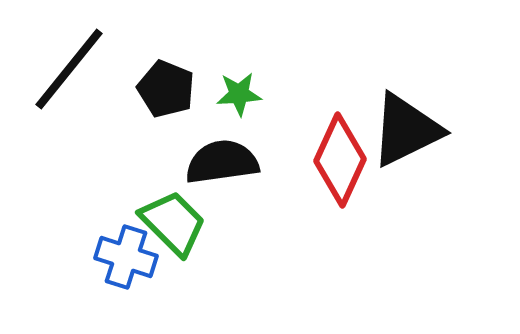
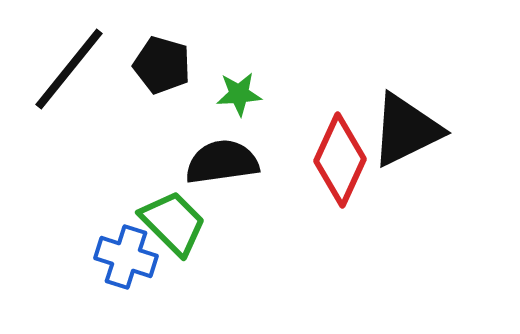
black pentagon: moved 4 px left, 24 px up; rotated 6 degrees counterclockwise
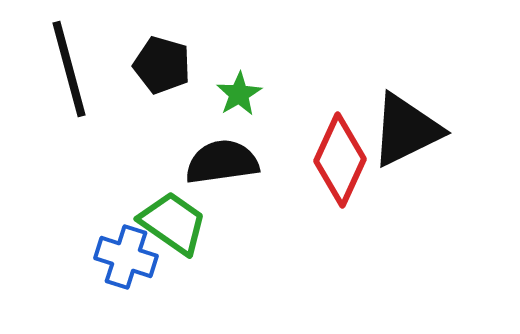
black line: rotated 54 degrees counterclockwise
green star: rotated 27 degrees counterclockwise
green trapezoid: rotated 10 degrees counterclockwise
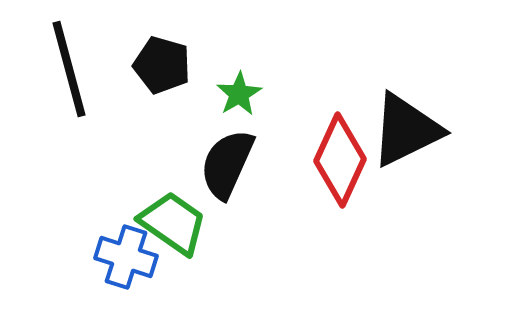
black semicircle: moved 5 px right, 2 px down; rotated 58 degrees counterclockwise
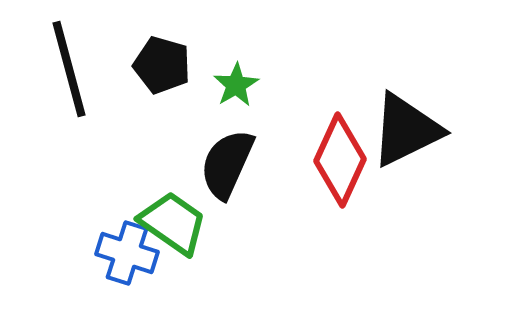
green star: moved 3 px left, 9 px up
blue cross: moved 1 px right, 4 px up
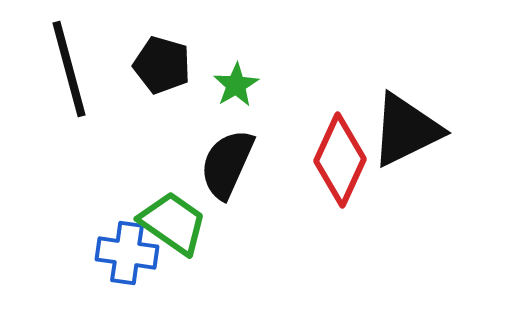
blue cross: rotated 10 degrees counterclockwise
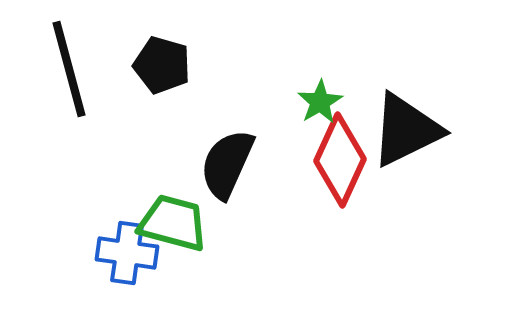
green star: moved 84 px right, 17 px down
green trapezoid: rotated 20 degrees counterclockwise
